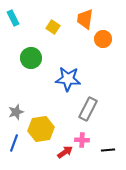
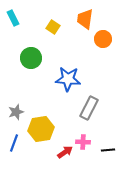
gray rectangle: moved 1 px right, 1 px up
pink cross: moved 1 px right, 2 px down
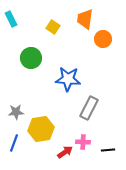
cyan rectangle: moved 2 px left, 1 px down
gray star: rotated 14 degrees clockwise
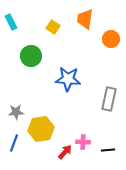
cyan rectangle: moved 3 px down
orange circle: moved 8 px right
green circle: moved 2 px up
gray rectangle: moved 20 px right, 9 px up; rotated 15 degrees counterclockwise
red arrow: rotated 14 degrees counterclockwise
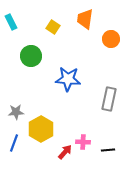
yellow hexagon: rotated 20 degrees counterclockwise
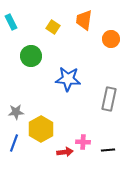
orange trapezoid: moved 1 px left, 1 px down
red arrow: rotated 42 degrees clockwise
